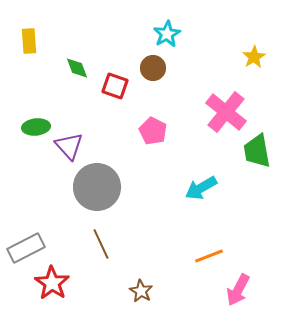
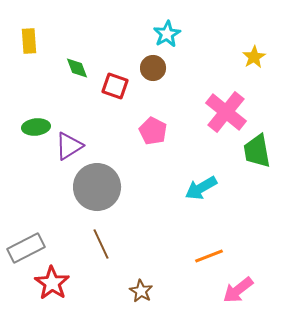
purple triangle: rotated 40 degrees clockwise
pink arrow: rotated 24 degrees clockwise
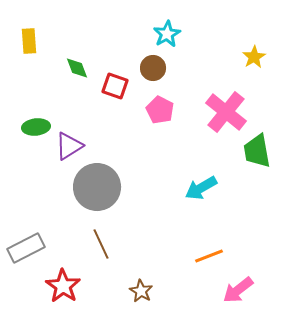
pink pentagon: moved 7 px right, 21 px up
red star: moved 11 px right, 3 px down
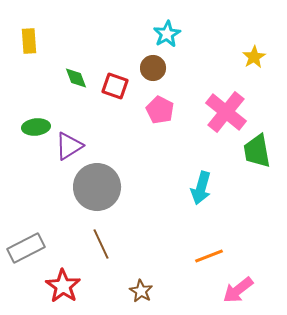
green diamond: moved 1 px left, 10 px down
cyan arrow: rotated 44 degrees counterclockwise
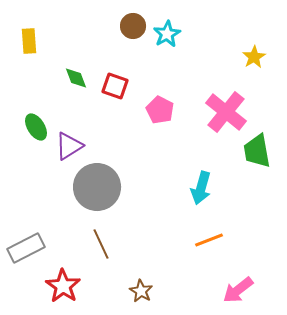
brown circle: moved 20 px left, 42 px up
green ellipse: rotated 64 degrees clockwise
orange line: moved 16 px up
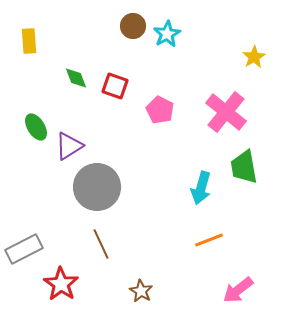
green trapezoid: moved 13 px left, 16 px down
gray rectangle: moved 2 px left, 1 px down
red star: moved 2 px left, 2 px up
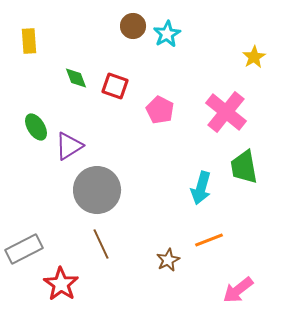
gray circle: moved 3 px down
brown star: moved 27 px right, 31 px up; rotated 15 degrees clockwise
